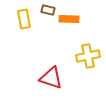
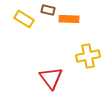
yellow rectangle: rotated 48 degrees counterclockwise
red triangle: rotated 35 degrees clockwise
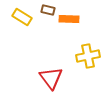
yellow rectangle: moved 2 px left, 2 px up
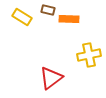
yellow cross: moved 1 px right, 1 px up
red triangle: rotated 30 degrees clockwise
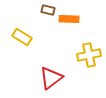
yellow rectangle: moved 20 px down
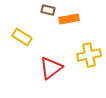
orange rectangle: rotated 12 degrees counterclockwise
red triangle: moved 10 px up
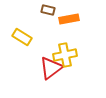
yellow cross: moved 24 px left
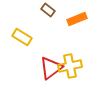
brown rectangle: rotated 24 degrees clockwise
orange rectangle: moved 8 px right; rotated 12 degrees counterclockwise
yellow cross: moved 5 px right, 11 px down
